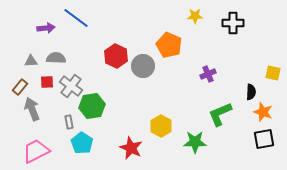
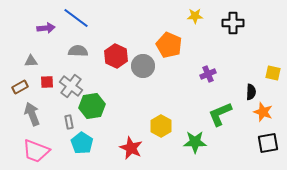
gray semicircle: moved 22 px right, 7 px up
brown rectangle: rotated 21 degrees clockwise
gray arrow: moved 5 px down
black square: moved 4 px right, 4 px down
pink trapezoid: rotated 132 degrees counterclockwise
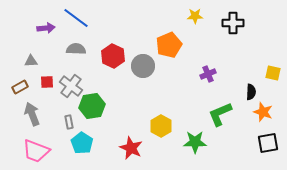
orange pentagon: rotated 25 degrees clockwise
gray semicircle: moved 2 px left, 2 px up
red hexagon: moved 3 px left
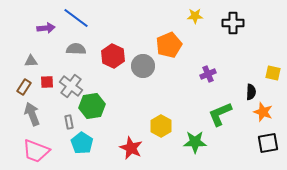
brown rectangle: moved 4 px right; rotated 28 degrees counterclockwise
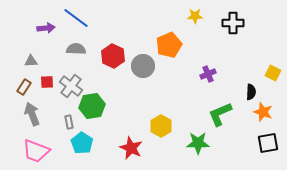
yellow square: rotated 14 degrees clockwise
green star: moved 3 px right, 1 px down
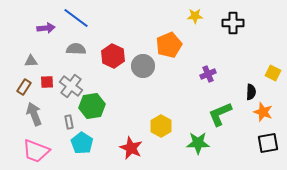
gray arrow: moved 2 px right
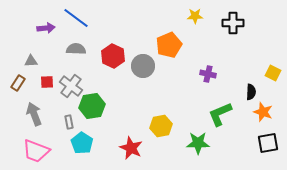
purple cross: rotated 35 degrees clockwise
brown rectangle: moved 6 px left, 4 px up
yellow hexagon: rotated 20 degrees clockwise
